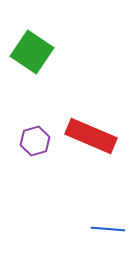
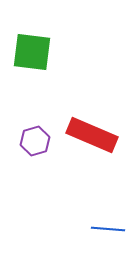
green square: rotated 27 degrees counterclockwise
red rectangle: moved 1 px right, 1 px up
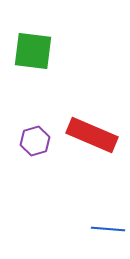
green square: moved 1 px right, 1 px up
